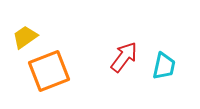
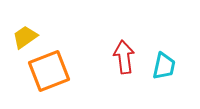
red arrow: rotated 44 degrees counterclockwise
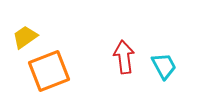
cyan trapezoid: rotated 40 degrees counterclockwise
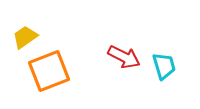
red arrow: rotated 124 degrees clockwise
cyan trapezoid: rotated 12 degrees clockwise
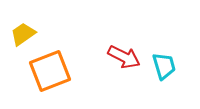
yellow trapezoid: moved 2 px left, 3 px up
orange square: moved 1 px right
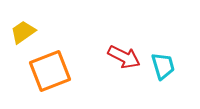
yellow trapezoid: moved 2 px up
cyan trapezoid: moved 1 px left
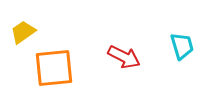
cyan trapezoid: moved 19 px right, 20 px up
orange square: moved 4 px right, 3 px up; rotated 15 degrees clockwise
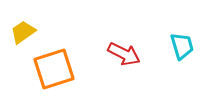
red arrow: moved 3 px up
orange square: moved 1 px down; rotated 12 degrees counterclockwise
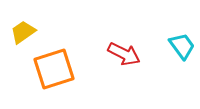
cyan trapezoid: rotated 20 degrees counterclockwise
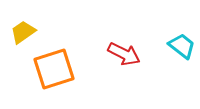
cyan trapezoid: rotated 16 degrees counterclockwise
